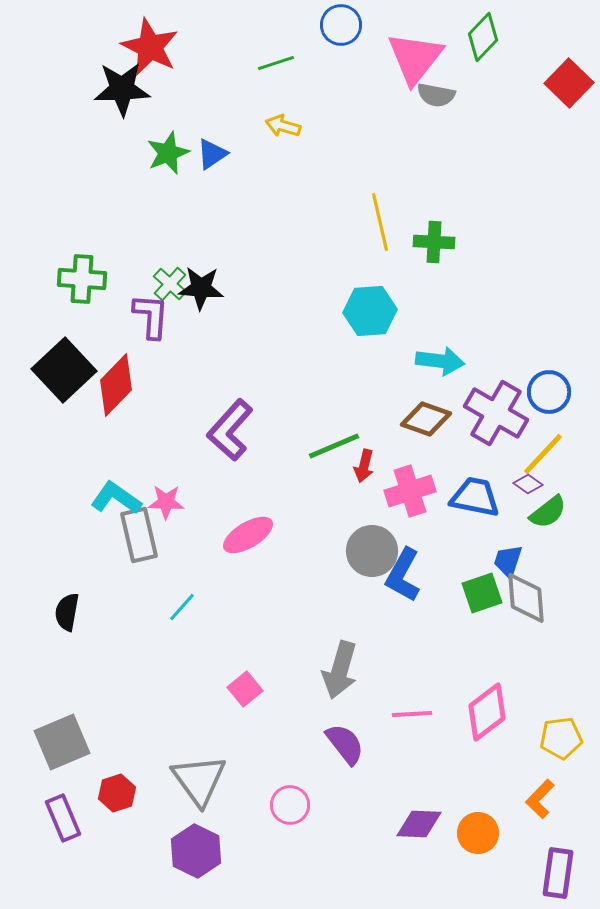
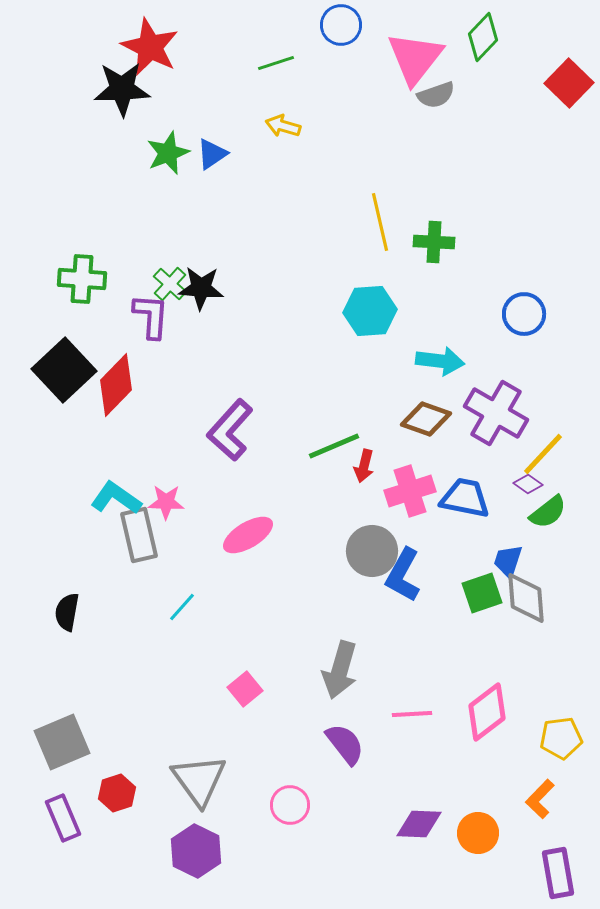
gray semicircle at (436, 95): rotated 30 degrees counterclockwise
blue circle at (549, 392): moved 25 px left, 78 px up
blue trapezoid at (475, 497): moved 10 px left, 1 px down
purple rectangle at (558, 873): rotated 18 degrees counterclockwise
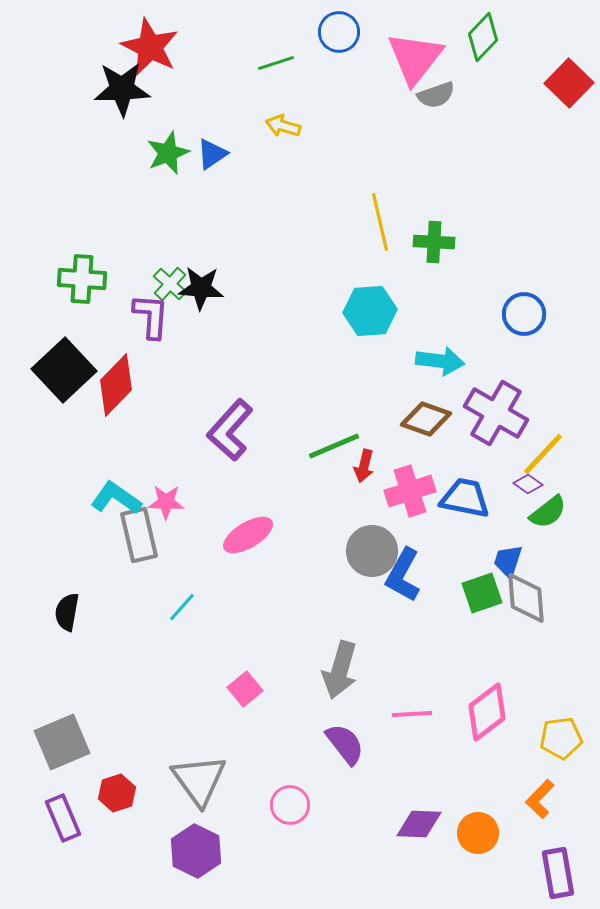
blue circle at (341, 25): moved 2 px left, 7 px down
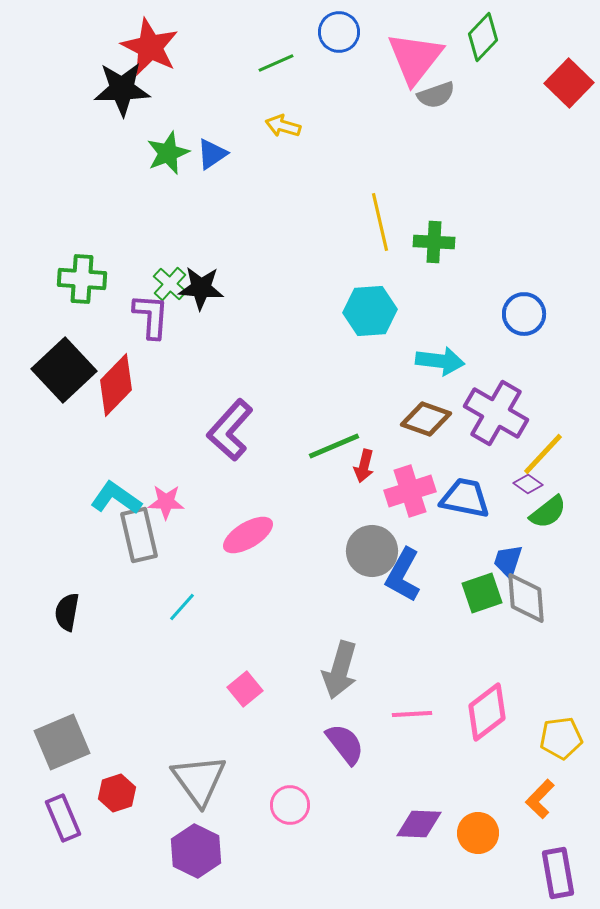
green line at (276, 63): rotated 6 degrees counterclockwise
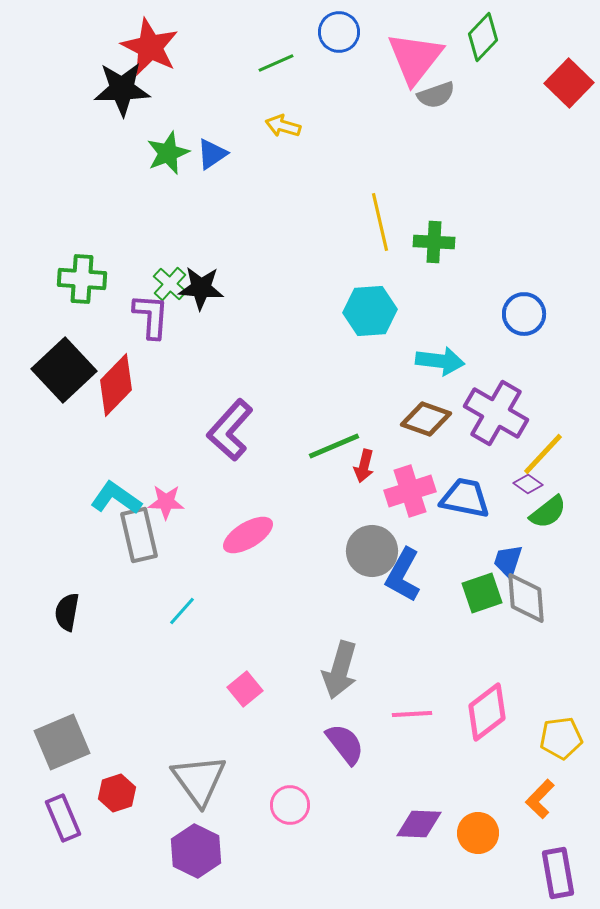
cyan line at (182, 607): moved 4 px down
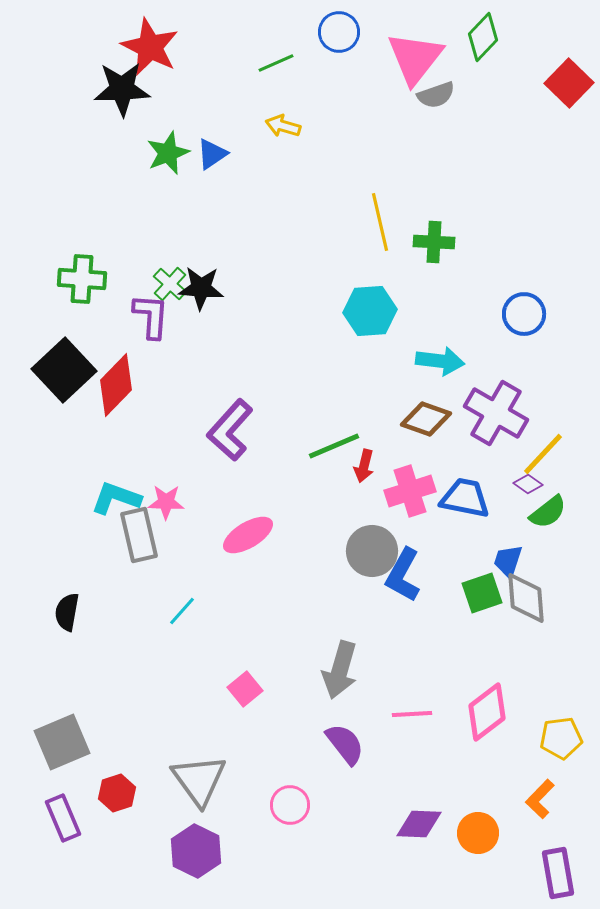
cyan L-shape at (116, 498): rotated 15 degrees counterclockwise
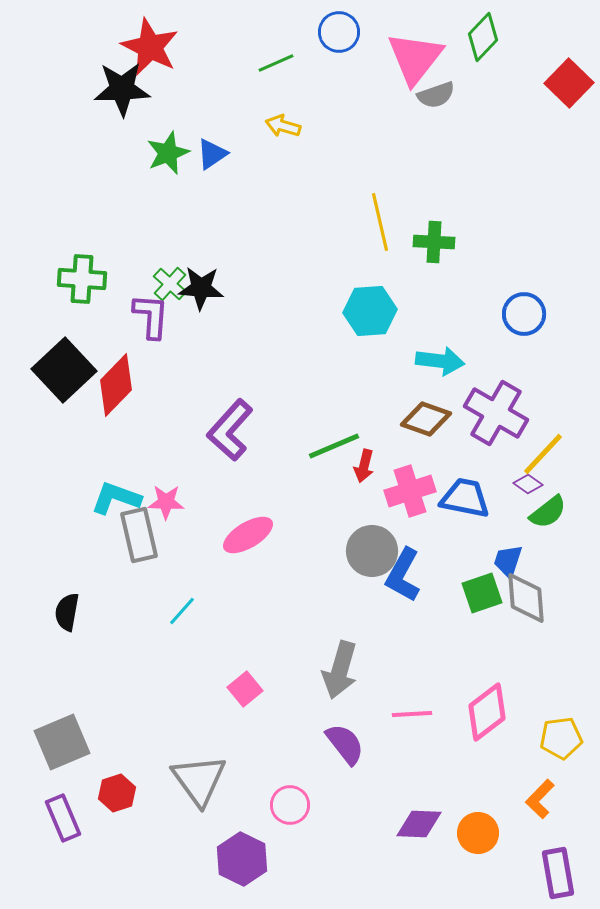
purple hexagon at (196, 851): moved 46 px right, 8 px down
